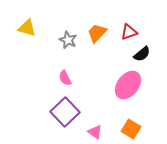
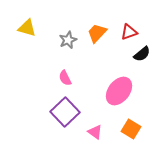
gray star: rotated 24 degrees clockwise
pink ellipse: moved 9 px left, 6 px down
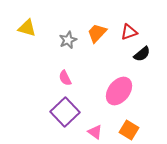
orange square: moved 2 px left, 1 px down
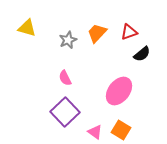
orange square: moved 8 px left
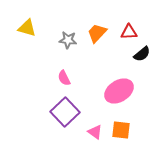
red triangle: rotated 18 degrees clockwise
gray star: rotated 30 degrees clockwise
pink semicircle: moved 1 px left
pink ellipse: rotated 20 degrees clockwise
orange square: rotated 24 degrees counterclockwise
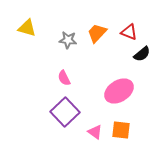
red triangle: rotated 24 degrees clockwise
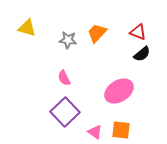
red triangle: moved 9 px right
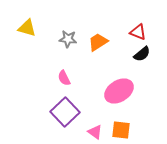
orange trapezoid: moved 1 px right, 9 px down; rotated 15 degrees clockwise
gray star: moved 1 px up
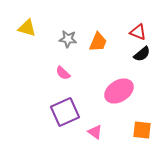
orange trapezoid: rotated 145 degrees clockwise
pink semicircle: moved 1 px left, 5 px up; rotated 21 degrees counterclockwise
purple square: rotated 20 degrees clockwise
orange square: moved 21 px right
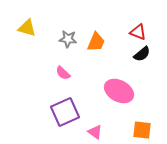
orange trapezoid: moved 2 px left
pink ellipse: rotated 60 degrees clockwise
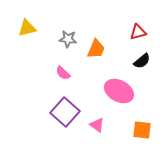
yellow triangle: rotated 30 degrees counterclockwise
red triangle: rotated 36 degrees counterclockwise
orange trapezoid: moved 7 px down
black semicircle: moved 7 px down
purple square: rotated 24 degrees counterclockwise
pink triangle: moved 2 px right, 7 px up
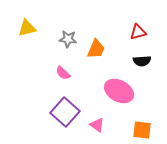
black semicircle: rotated 36 degrees clockwise
